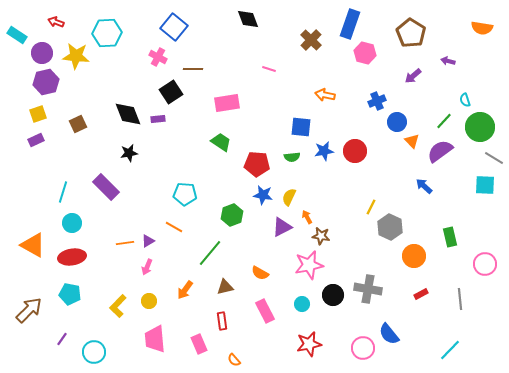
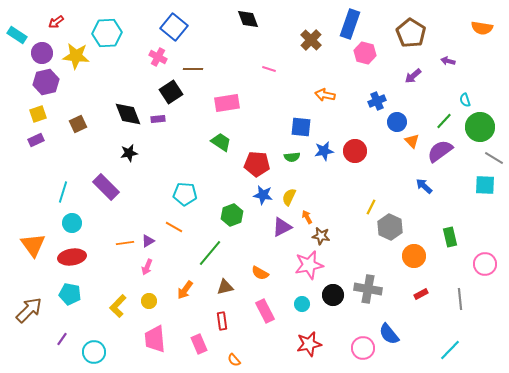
red arrow at (56, 22): rotated 56 degrees counterclockwise
orange triangle at (33, 245): rotated 24 degrees clockwise
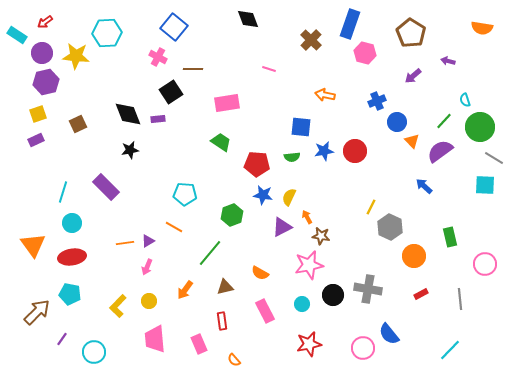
red arrow at (56, 22): moved 11 px left
black star at (129, 153): moved 1 px right, 3 px up
brown arrow at (29, 310): moved 8 px right, 2 px down
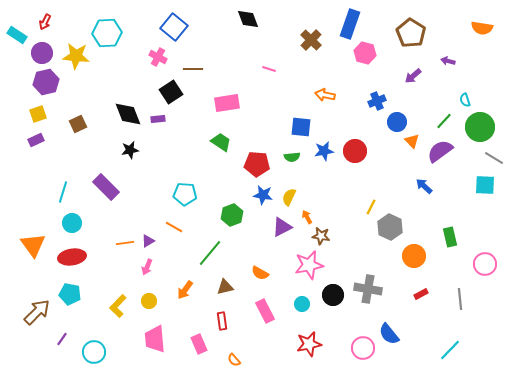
red arrow at (45, 22): rotated 28 degrees counterclockwise
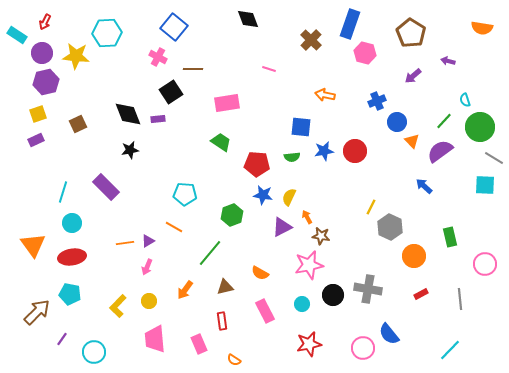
orange semicircle at (234, 360): rotated 16 degrees counterclockwise
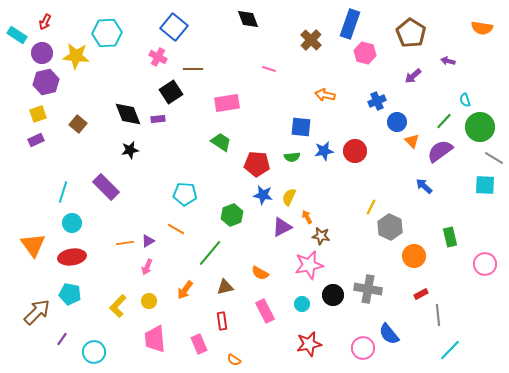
brown square at (78, 124): rotated 24 degrees counterclockwise
orange line at (174, 227): moved 2 px right, 2 px down
gray line at (460, 299): moved 22 px left, 16 px down
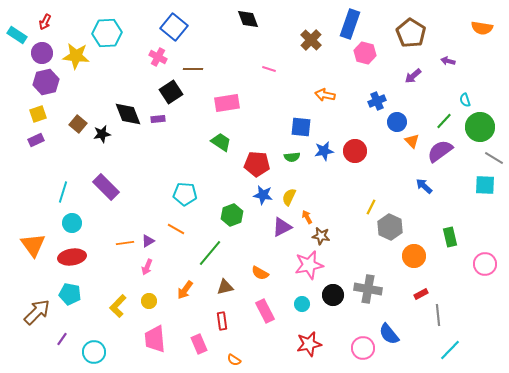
black star at (130, 150): moved 28 px left, 16 px up
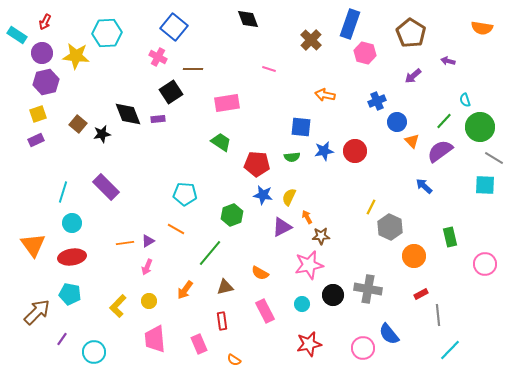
brown star at (321, 236): rotated 12 degrees counterclockwise
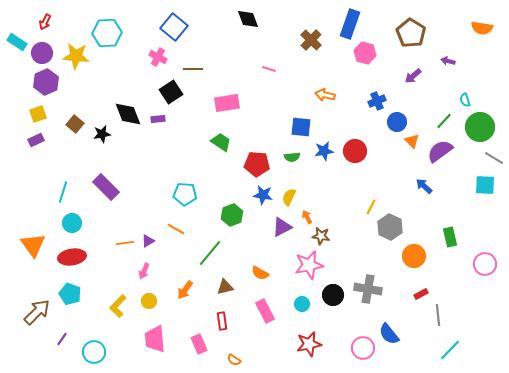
cyan rectangle at (17, 35): moved 7 px down
purple hexagon at (46, 82): rotated 10 degrees counterclockwise
brown square at (78, 124): moved 3 px left
brown star at (321, 236): rotated 12 degrees clockwise
pink arrow at (147, 267): moved 3 px left, 4 px down
cyan pentagon at (70, 294): rotated 10 degrees clockwise
